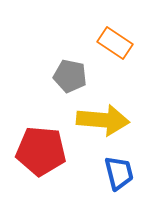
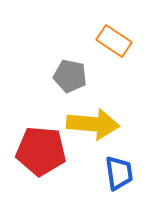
orange rectangle: moved 1 px left, 2 px up
yellow arrow: moved 10 px left, 4 px down
blue trapezoid: rotated 6 degrees clockwise
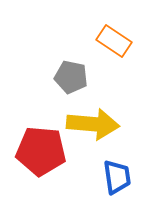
gray pentagon: moved 1 px right, 1 px down
blue trapezoid: moved 2 px left, 4 px down
